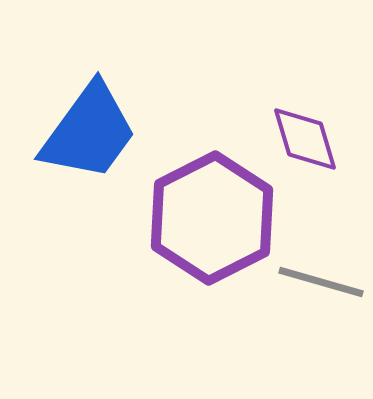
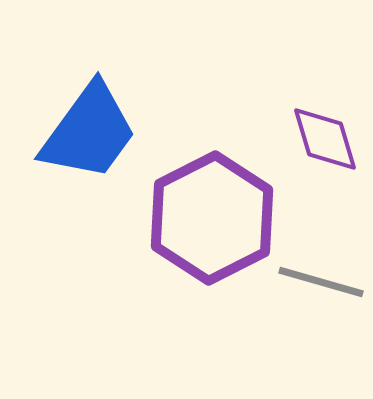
purple diamond: moved 20 px right
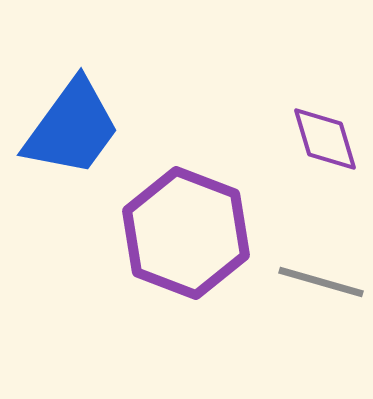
blue trapezoid: moved 17 px left, 4 px up
purple hexagon: moved 26 px left, 15 px down; rotated 12 degrees counterclockwise
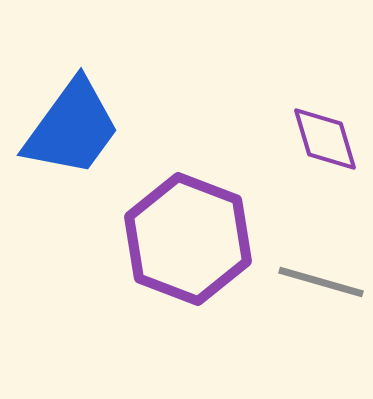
purple hexagon: moved 2 px right, 6 px down
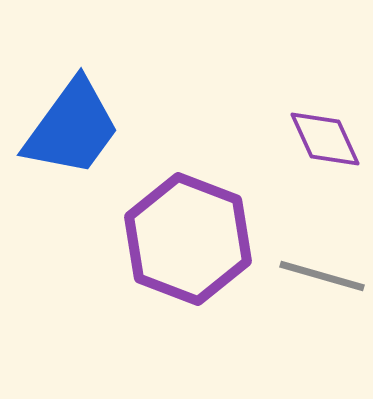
purple diamond: rotated 8 degrees counterclockwise
gray line: moved 1 px right, 6 px up
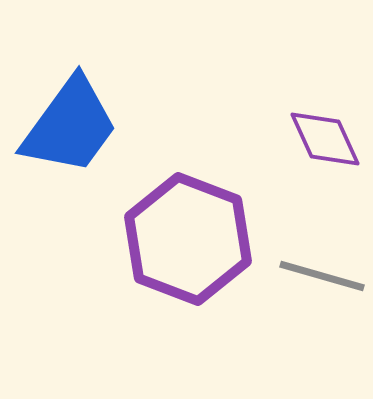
blue trapezoid: moved 2 px left, 2 px up
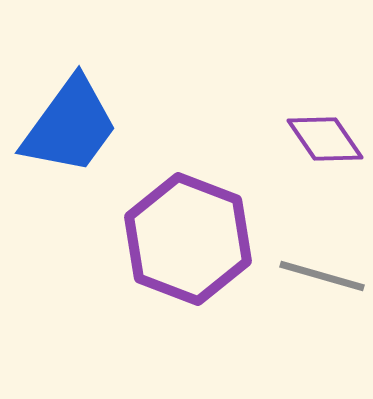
purple diamond: rotated 10 degrees counterclockwise
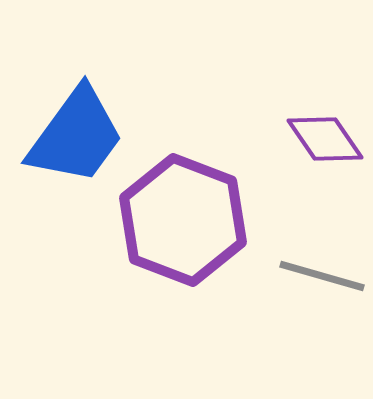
blue trapezoid: moved 6 px right, 10 px down
purple hexagon: moved 5 px left, 19 px up
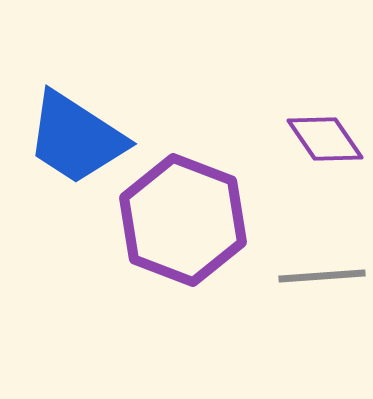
blue trapezoid: moved 2 px down; rotated 87 degrees clockwise
gray line: rotated 20 degrees counterclockwise
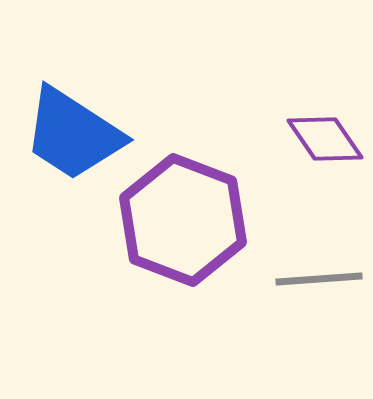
blue trapezoid: moved 3 px left, 4 px up
gray line: moved 3 px left, 3 px down
